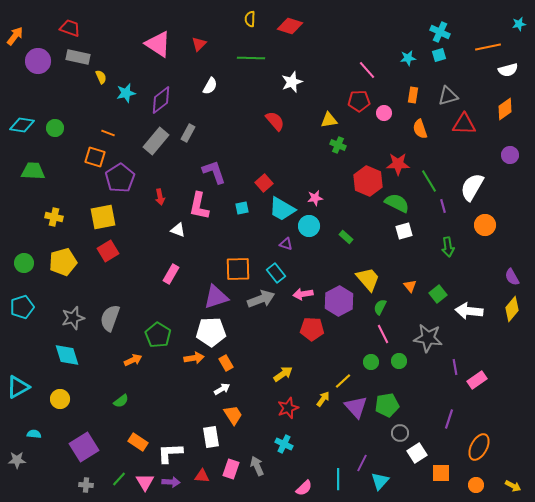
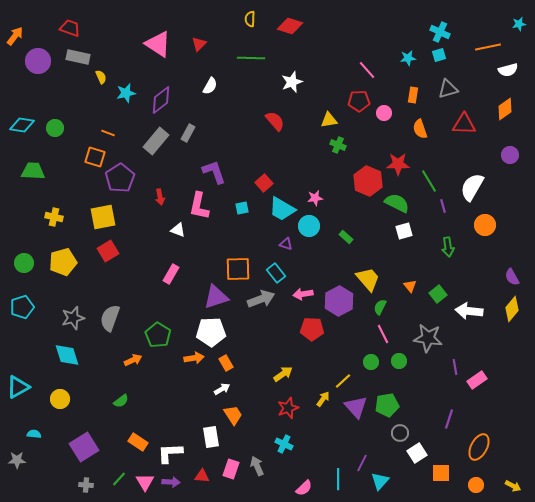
gray triangle at (448, 96): moved 7 px up
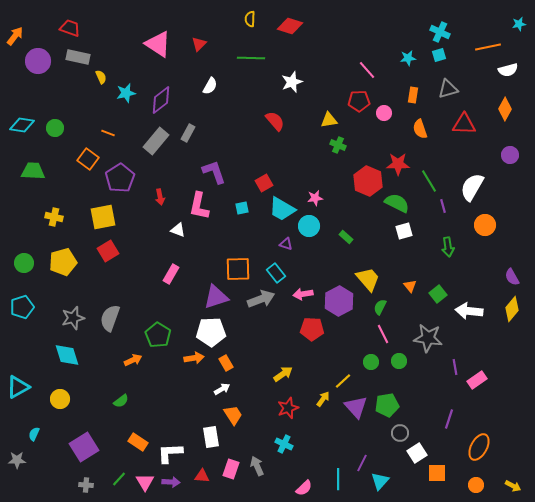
orange diamond at (505, 109): rotated 25 degrees counterclockwise
orange square at (95, 157): moved 7 px left, 2 px down; rotated 20 degrees clockwise
red square at (264, 183): rotated 12 degrees clockwise
cyan semicircle at (34, 434): rotated 72 degrees counterclockwise
orange square at (441, 473): moved 4 px left
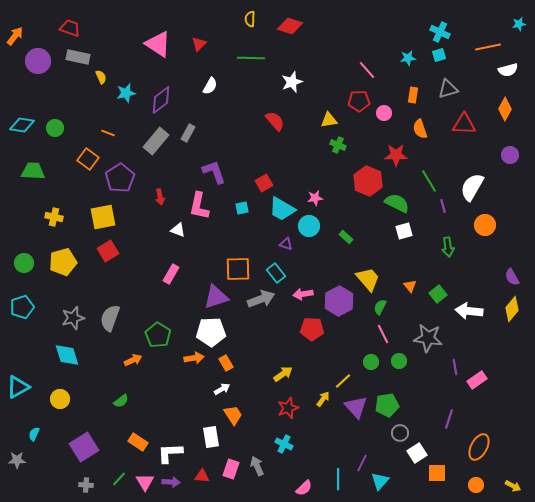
red star at (398, 164): moved 2 px left, 9 px up
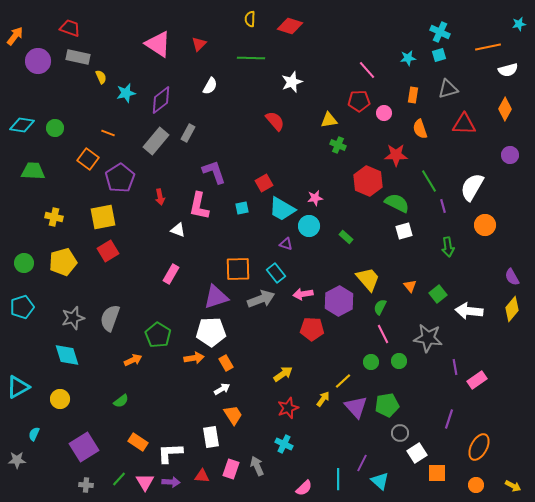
cyan triangle at (380, 481): rotated 30 degrees counterclockwise
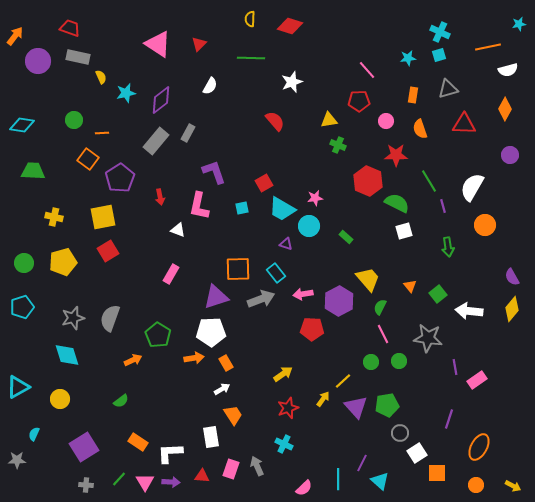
pink circle at (384, 113): moved 2 px right, 8 px down
green circle at (55, 128): moved 19 px right, 8 px up
orange line at (108, 133): moved 6 px left; rotated 24 degrees counterclockwise
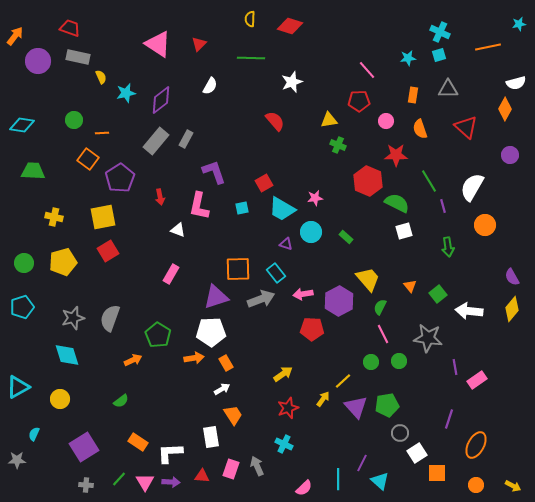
white semicircle at (508, 70): moved 8 px right, 13 px down
gray triangle at (448, 89): rotated 15 degrees clockwise
red triangle at (464, 124): moved 2 px right, 3 px down; rotated 40 degrees clockwise
gray rectangle at (188, 133): moved 2 px left, 6 px down
cyan circle at (309, 226): moved 2 px right, 6 px down
orange ellipse at (479, 447): moved 3 px left, 2 px up
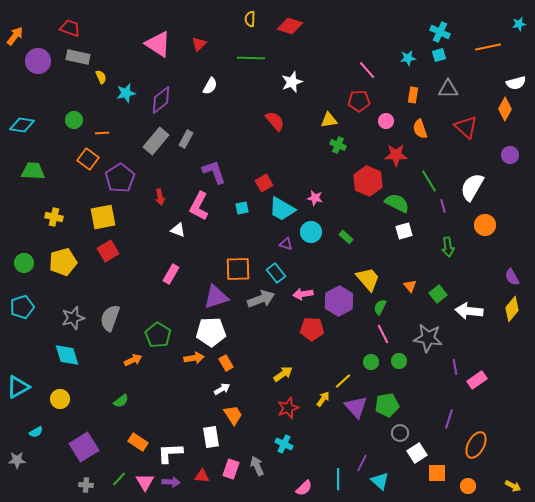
pink star at (315, 198): rotated 21 degrees clockwise
pink L-shape at (199, 206): rotated 16 degrees clockwise
cyan semicircle at (34, 434): moved 2 px right, 2 px up; rotated 144 degrees counterclockwise
orange circle at (476, 485): moved 8 px left, 1 px down
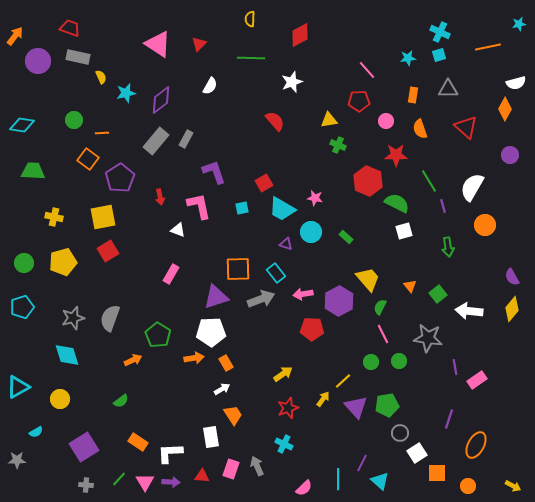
red diamond at (290, 26): moved 10 px right, 9 px down; rotated 45 degrees counterclockwise
pink L-shape at (199, 206): rotated 140 degrees clockwise
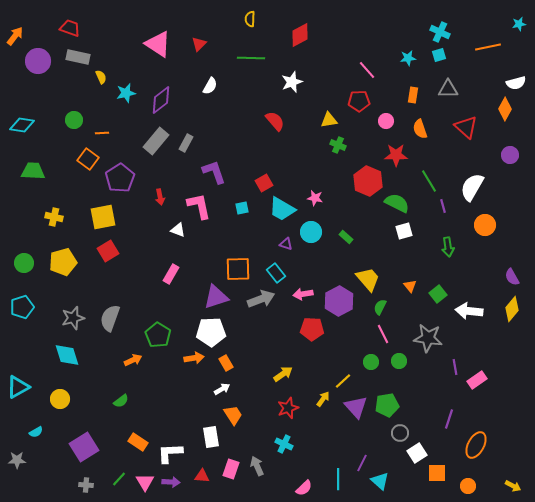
gray rectangle at (186, 139): moved 4 px down
